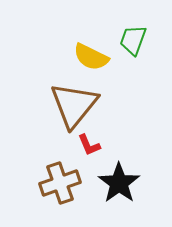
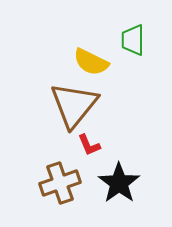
green trapezoid: rotated 20 degrees counterclockwise
yellow semicircle: moved 5 px down
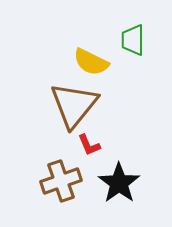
brown cross: moved 1 px right, 2 px up
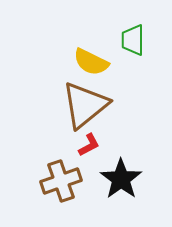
brown triangle: moved 11 px right; rotated 12 degrees clockwise
red L-shape: rotated 95 degrees counterclockwise
black star: moved 2 px right, 4 px up
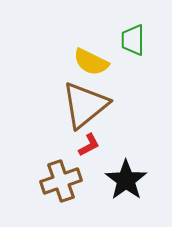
black star: moved 5 px right, 1 px down
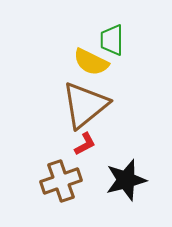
green trapezoid: moved 21 px left
red L-shape: moved 4 px left, 1 px up
black star: rotated 21 degrees clockwise
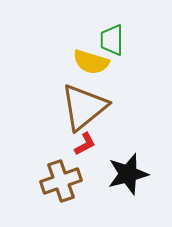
yellow semicircle: rotated 9 degrees counterclockwise
brown triangle: moved 1 px left, 2 px down
black star: moved 2 px right, 6 px up
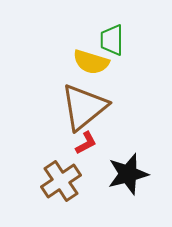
red L-shape: moved 1 px right, 1 px up
brown cross: rotated 15 degrees counterclockwise
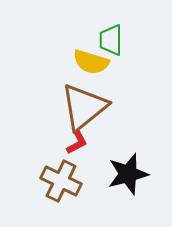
green trapezoid: moved 1 px left
red L-shape: moved 9 px left
brown cross: rotated 30 degrees counterclockwise
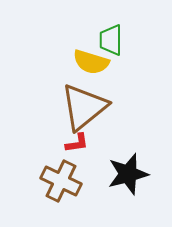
red L-shape: rotated 20 degrees clockwise
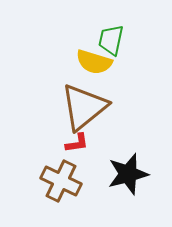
green trapezoid: rotated 12 degrees clockwise
yellow semicircle: moved 3 px right
